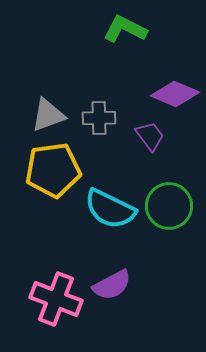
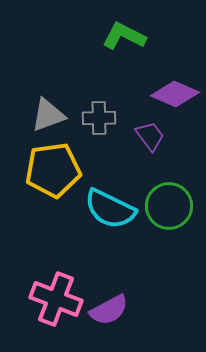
green L-shape: moved 1 px left, 7 px down
purple semicircle: moved 3 px left, 25 px down
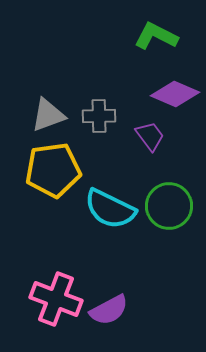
green L-shape: moved 32 px right
gray cross: moved 2 px up
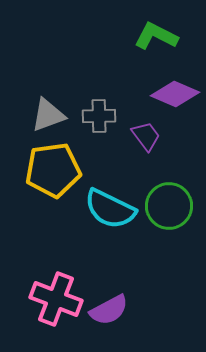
purple trapezoid: moved 4 px left
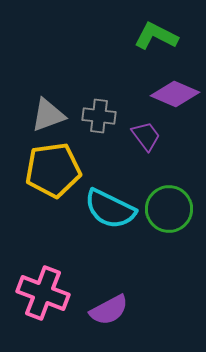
gray cross: rotated 8 degrees clockwise
green circle: moved 3 px down
pink cross: moved 13 px left, 6 px up
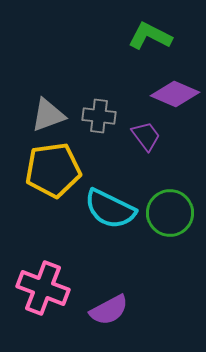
green L-shape: moved 6 px left
green circle: moved 1 px right, 4 px down
pink cross: moved 5 px up
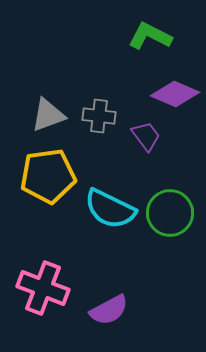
yellow pentagon: moved 5 px left, 6 px down
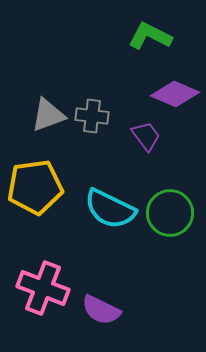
gray cross: moved 7 px left
yellow pentagon: moved 13 px left, 11 px down
purple semicircle: moved 8 px left; rotated 54 degrees clockwise
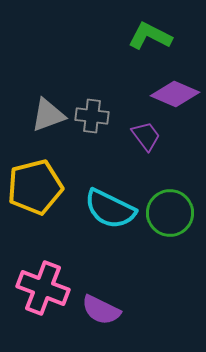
yellow pentagon: rotated 6 degrees counterclockwise
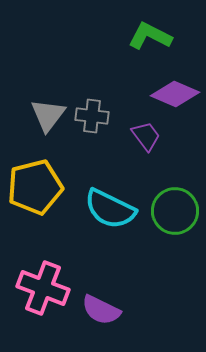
gray triangle: rotated 33 degrees counterclockwise
green circle: moved 5 px right, 2 px up
